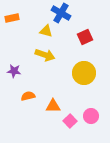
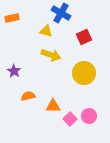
red square: moved 1 px left
yellow arrow: moved 6 px right
purple star: rotated 24 degrees clockwise
pink circle: moved 2 px left
pink square: moved 2 px up
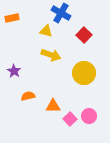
red square: moved 2 px up; rotated 21 degrees counterclockwise
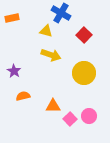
orange semicircle: moved 5 px left
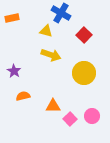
pink circle: moved 3 px right
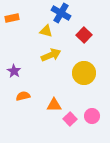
yellow arrow: rotated 42 degrees counterclockwise
orange triangle: moved 1 px right, 1 px up
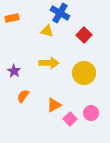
blue cross: moved 1 px left
yellow triangle: moved 1 px right
yellow arrow: moved 2 px left, 8 px down; rotated 24 degrees clockwise
orange semicircle: rotated 40 degrees counterclockwise
orange triangle: rotated 28 degrees counterclockwise
pink circle: moved 1 px left, 3 px up
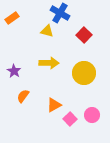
orange rectangle: rotated 24 degrees counterclockwise
pink circle: moved 1 px right, 2 px down
